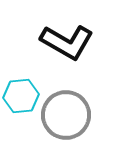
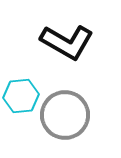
gray circle: moved 1 px left
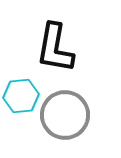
black L-shape: moved 12 px left, 6 px down; rotated 70 degrees clockwise
